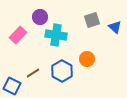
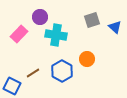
pink rectangle: moved 1 px right, 1 px up
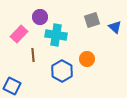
brown line: moved 18 px up; rotated 64 degrees counterclockwise
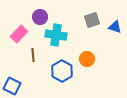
blue triangle: rotated 24 degrees counterclockwise
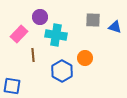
gray square: moved 1 px right; rotated 21 degrees clockwise
orange circle: moved 2 px left, 1 px up
blue square: rotated 18 degrees counterclockwise
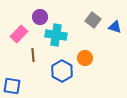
gray square: rotated 35 degrees clockwise
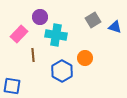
gray square: rotated 21 degrees clockwise
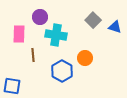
gray square: rotated 14 degrees counterclockwise
pink rectangle: rotated 42 degrees counterclockwise
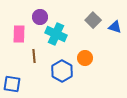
cyan cross: moved 1 px up; rotated 15 degrees clockwise
brown line: moved 1 px right, 1 px down
blue square: moved 2 px up
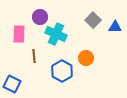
blue triangle: rotated 16 degrees counterclockwise
orange circle: moved 1 px right
blue square: rotated 18 degrees clockwise
